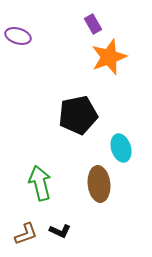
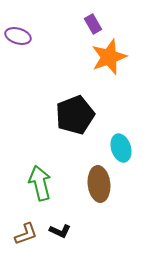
black pentagon: moved 3 px left; rotated 9 degrees counterclockwise
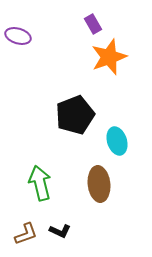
cyan ellipse: moved 4 px left, 7 px up
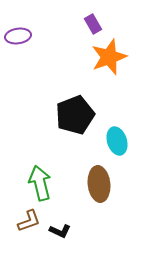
purple ellipse: rotated 25 degrees counterclockwise
brown L-shape: moved 3 px right, 13 px up
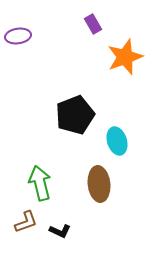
orange star: moved 16 px right
brown L-shape: moved 3 px left, 1 px down
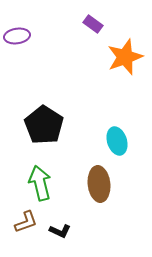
purple rectangle: rotated 24 degrees counterclockwise
purple ellipse: moved 1 px left
black pentagon: moved 31 px left, 10 px down; rotated 18 degrees counterclockwise
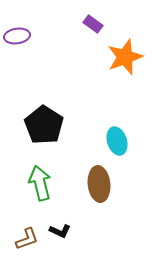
brown L-shape: moved 1 px right, 17 px down
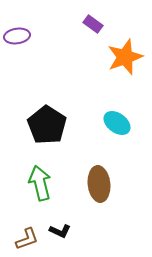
black pentagon: moved 3 px right
cyan ellipse: moved 18 px up; rotated 36 degrees counterclockwise
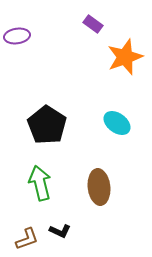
brown ellipse: moved 3 px down
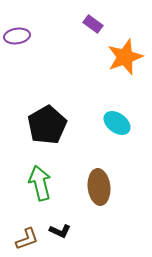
black pentagon: rotated 9 degrees clockwise
